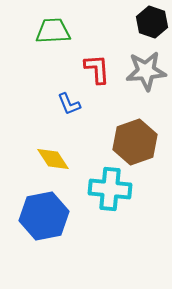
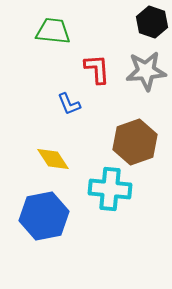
green trapezoid: rotated 9 degrees clockwise
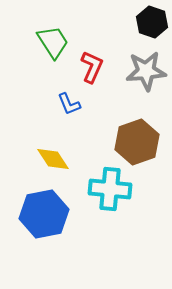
green trapezoid: moved 11 px down; rotated 51 degrees clockwise
red L-shape: moved 5 px left, 2 px up; rotated 28 degrees clockwise
brown hexagon: moved 2 px right
blue hexagon: moved 2 px up
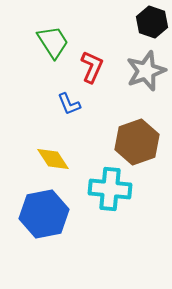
gray star: rotated 15 degrees counterclockwise
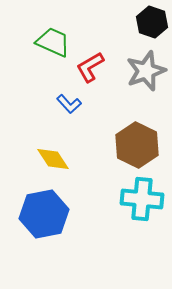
green trapezoid: rotated 33 degrees counterclockwise
red L-shape: moved 2 px left; rotated 144 degrees counterclockwise
blue L-shape: rotated 20 degrees counterclockwise
brown hexagon: moved 3 px down; rotated 15 degrees counterclockwise
cyan cross: moved 32 px right, 10 px down
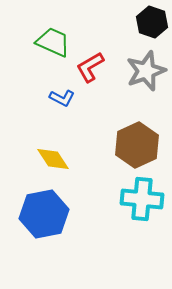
blue L-shape: moved 7 px left, 6 px up; rotated 20 degrees counterclockwise
brown hexagon: rotated 9 degrees clockwise
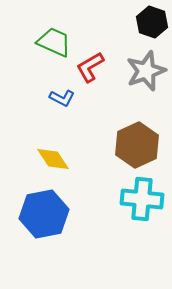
green trapezoid: moved 1 px right
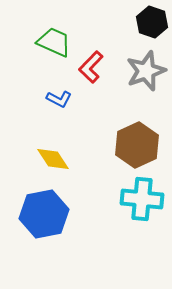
red L-shape: moved 1 px right; rotated 16 degrees counterclockwise
blue L-shape: moved 3 px left, 1 px down
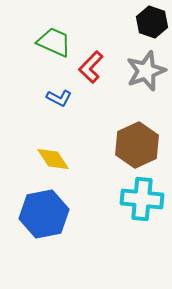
blue L-shape: moved 1 px up
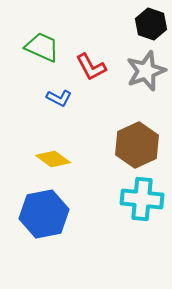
black hexagon: moved 1 px left, 2 px down
green trapezoid: moved 12 px left, 5 px down
red L-shape: rotated 72 degrees counterclockwise
yellow diamond: rotated 20 degrees counterclockwise
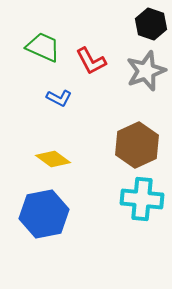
green trapezoid: moved 1 px right
red L-shape: moved 6 px up
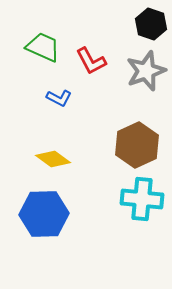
blue hexagon: rotated 9 degrees clockwise
